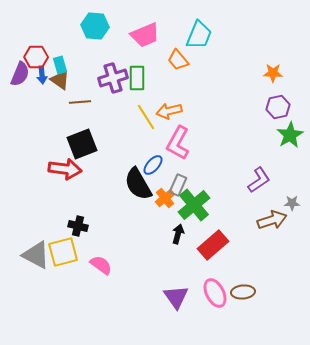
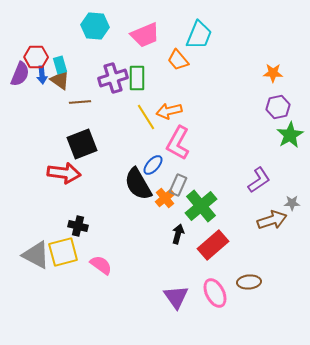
red arrow: moved 1 px left, 4 px down
green cross: moved 7 px right, 1 px down
brown ellipse: moved 6 px right, 10 px up
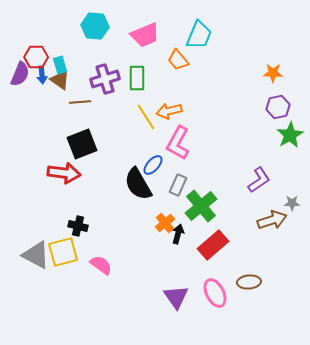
purple cross: moved 8 px left, 1 px down
orange cross: moved 25 px down
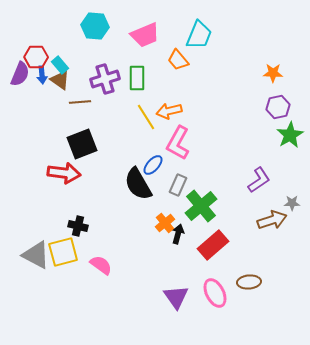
cyan rectangle: rotated 24 degrees counterclockwise
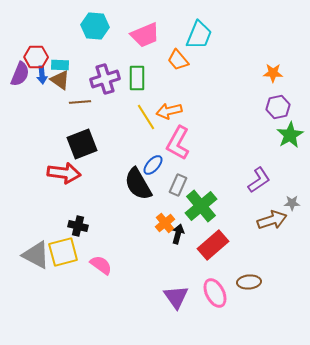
cyan rectangle: rotated 48 degrees counterclockwise
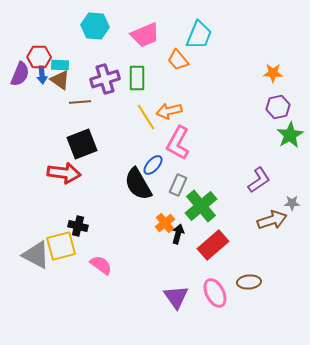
red hexagon: moved 3 px right
yellow square: moved 2 px left, 6 px up
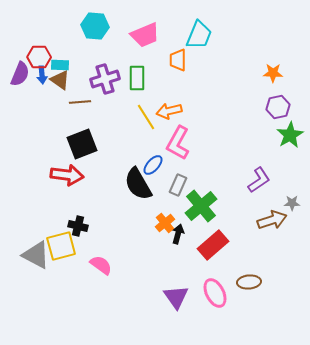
orange trapezoid: rotated 40 degrees clockwise
red arrow: moved 3 px right, 2 px down
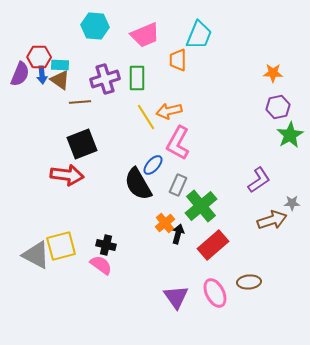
black cross: moved 28 px right, 19 px down
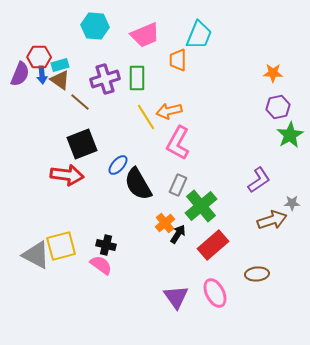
cyan rectangle: rotated 18 degrees counterclockwise
brown line: rotated 45 degrees clockwise
blue ellipse: moved 35 px left
black arrow: rotated 18 degrees clockwise
brown ellipse: moved 8 px right, 8 px up
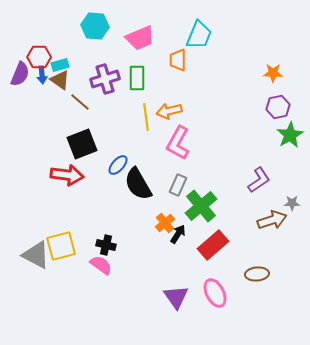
pink trapezoid: moved 5 px left, 3 px down
yellow line: rotated 24 degrees clockwise
